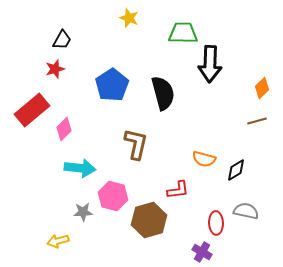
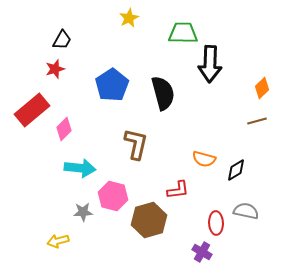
yellow star: rotated 24 degrees clockwise
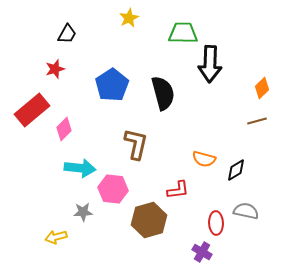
black trapezoid: moved 5 px right, 6 px up
pink hexagon: moved 7 px up; rotated 8 degrees counterclockwise
yellow arrow: moved 2 px left, 4 px up
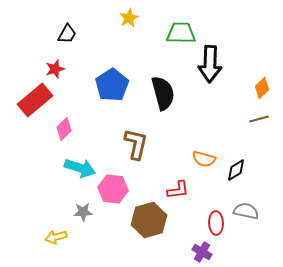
green trapezoid: moved 2 px left
red rectangle: moved 3 px right, 10 px up
brown line: moved 2 px right, 2 px up
cyan arrow: rotated 12 degrees clockwise
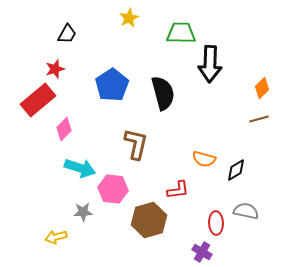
red rectangle: moved 3 px right
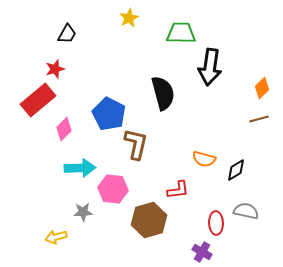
black arrow: moved 3 px down; rotated 6 degrees clockwise
blue pentagon: moved 3 px left, 29 px down; rotated 12 degrees counterclockwise
cyan arrow: rotated 20 degrees counterclockwise
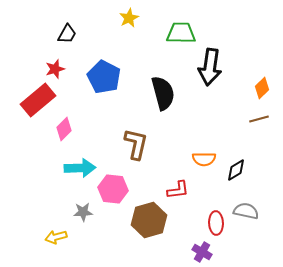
blue pentagon: moved 5 px left, 37 px up
orange semicircle: rotated 15 degrees counterclockwise
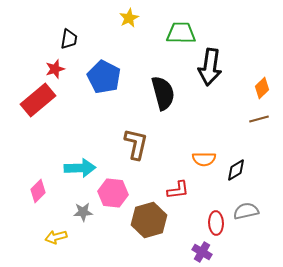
black trapezoid: moved 2 px right, 5 px down; rotated 20 degrees counterclockwise
pink diamond: moved 26 px left, 62 px down
pink hexagon: moved 4 px down
gray semicircle: rotated 25 degrees counterclockwise
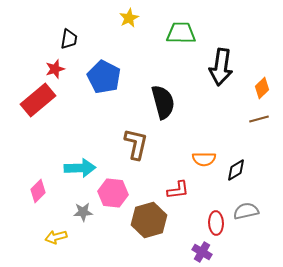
black arrow: moved 11 px right
black semicircle: moved 9 px down
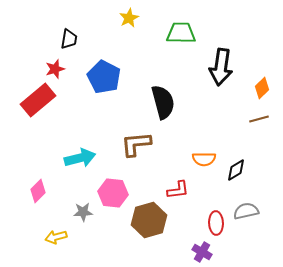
brown L-shape: rotated 108 degrees counterclockwise
cyan arrow: moved 10 px up; rotated 12 degrees counterclockwise
